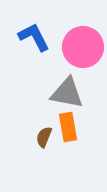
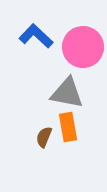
blue L-shape: moved 2 px right, 1 px up; rotated 20 degrees counterclockwise
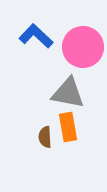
gray triangle: moved 1 px right
brown semicircle: moved 1 px right; rotated 25 degrees counterclockwise
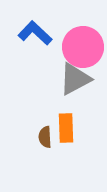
blue L-shape: moved 1 px left, 3 px up
gray triangle: moved 7 px right, 14 px up; rotated 39 degrees counterclockwise
orange rectangle: moved 2 px left, 1 px down; rotated 8 degrees clockwise
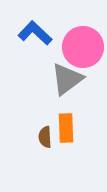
gray triangle: moved 8 px left; rotated 9 degrees counterclockwise
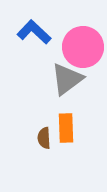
blue L-shape: moved 1 px left, 1 px up
brown semicircle: moved 1 px left, 1 px down
